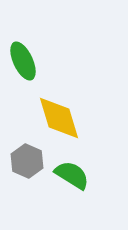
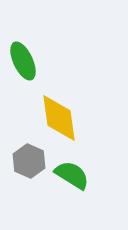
yellow diamond: rotated 9 degrees clockwise
gray hexagon: moved 2 px right
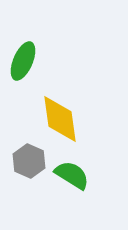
green ellipse: rotated 48 degrees clockwise
yellow diamond: moved 1 px right, 1 px down
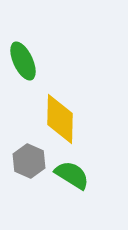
green ellipse: rotated 48 degrees counterclockwise
yellow diamond: rotated 9 degrees clockwise
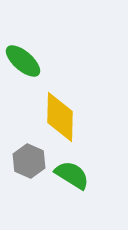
green ellipse: rotated 24 degrees counterclockwise
yellow diamond: moved 2 px up
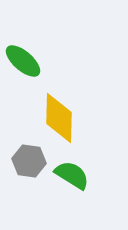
yellow diamond: moved 1 px left, 1 px down
gray hexagon: rotated 16 degrees counterclockwise
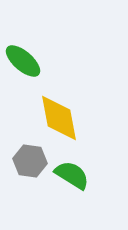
yellow diamond: rotated 12 degrees counterclockwise
gray hexagon: moved 1 px right
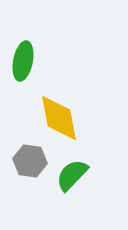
green ellipse: rotated 60 degrees clockwise
green semicircle: rotated 78 degrees counterclockwise
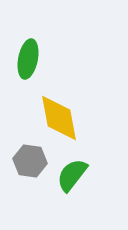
green ellipse: moved 5 px right, 2 px up
green semicircle: rotated 6 degrees counterclockwise
